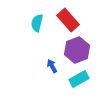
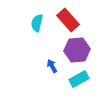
purple hexagon: rotated 15 degrees clockwise
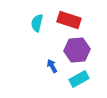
red rectangle: moved 1 px right; rotated 30 degrees counterclockwise
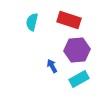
cyan semicircle: moved 5 px left, 1 px up
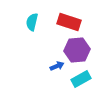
red rectangle: moved 2 px down
blue arrow: moved 5 px right; rotated 96 degrees clockwise
cyan rectangle: moved 2 px right
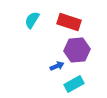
cyan semicircle: moved 2 px up; rotated 18 degrees clockwise
cyan rectangle: moved 7 px left, 5 px down
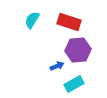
purple hexagon: moved 1 px right
